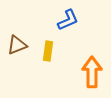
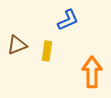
yellow rectangle: moved 1 px left
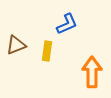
blue L-shape: moved 1 px left, 4 px down
brown triangle: moved 1 px left
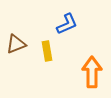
brown triangle: moved 1 px up
yellow rectangle: rotated 18 degrees counterclockwise
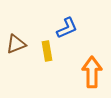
blue L-shape: moved 4 px down
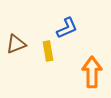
yellow rectangle: moved 1 px right
